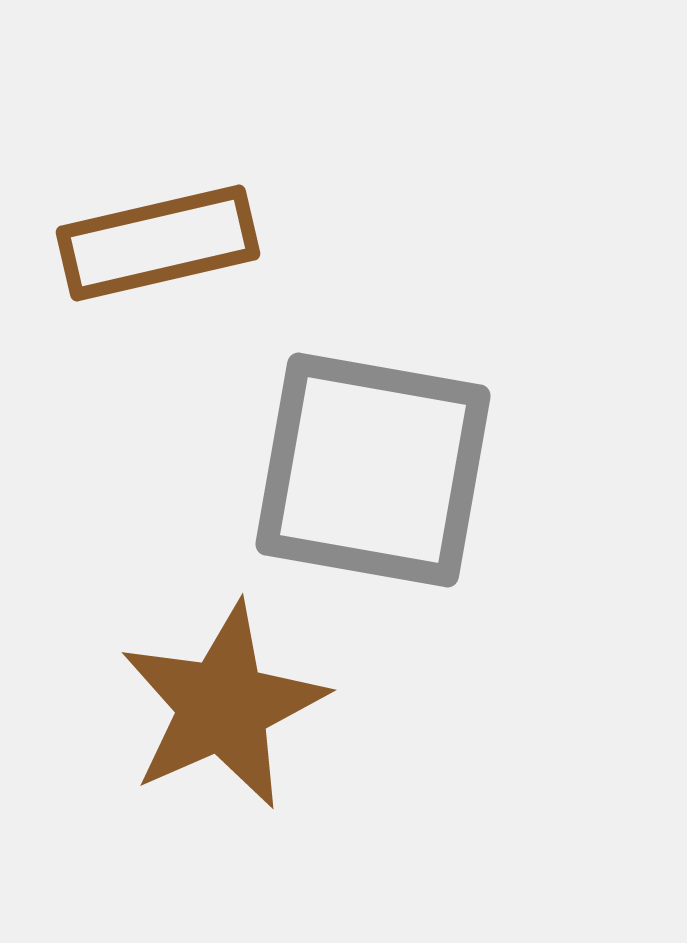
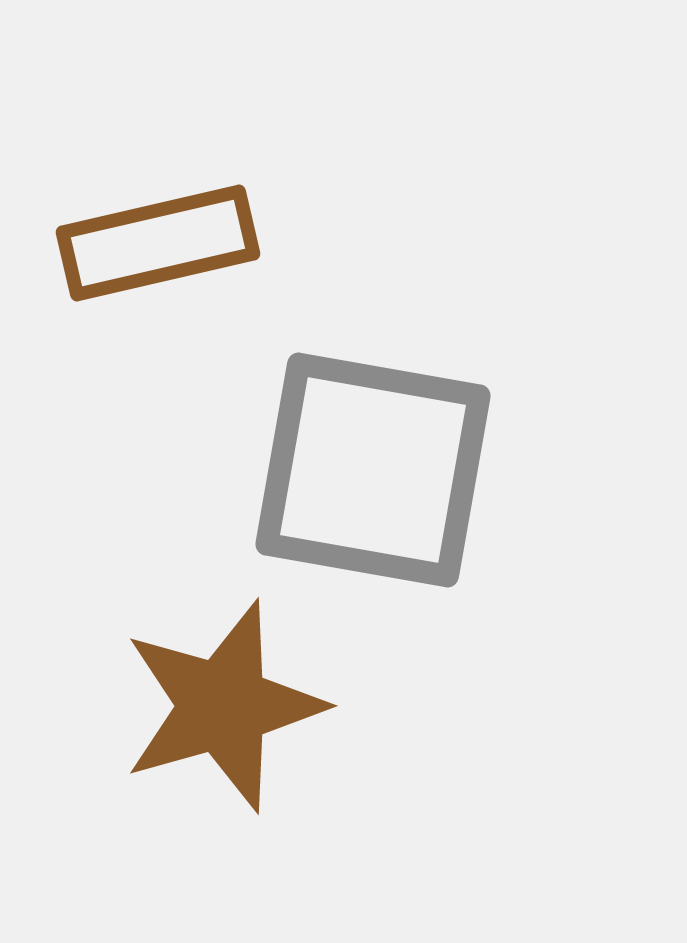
brown star: rotated 8 degrees clockwise
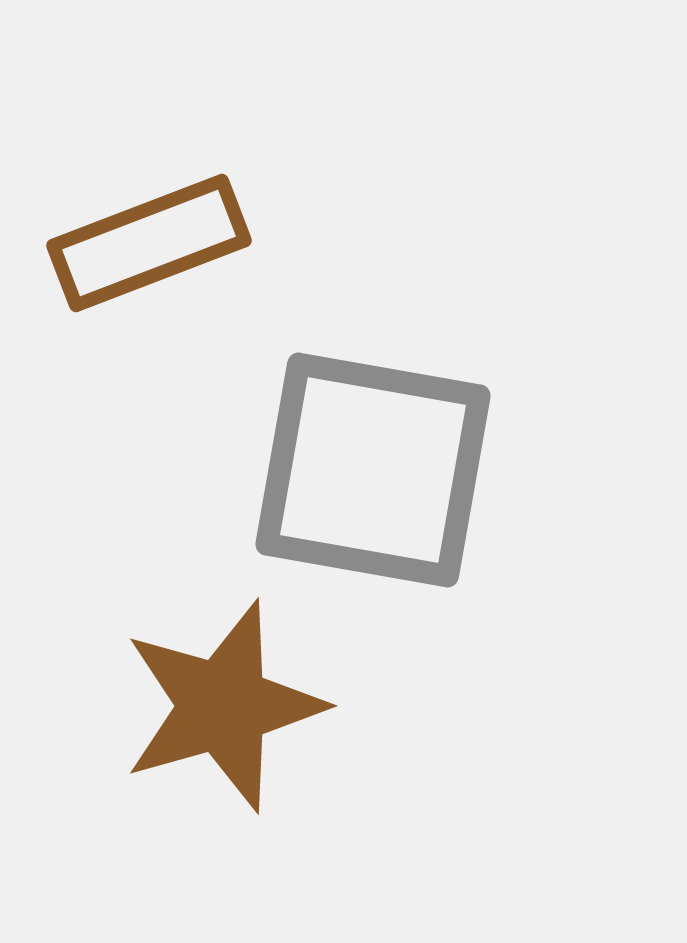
brown rectangle: moved 9 px left; rotated 8 degrees counterclockwise
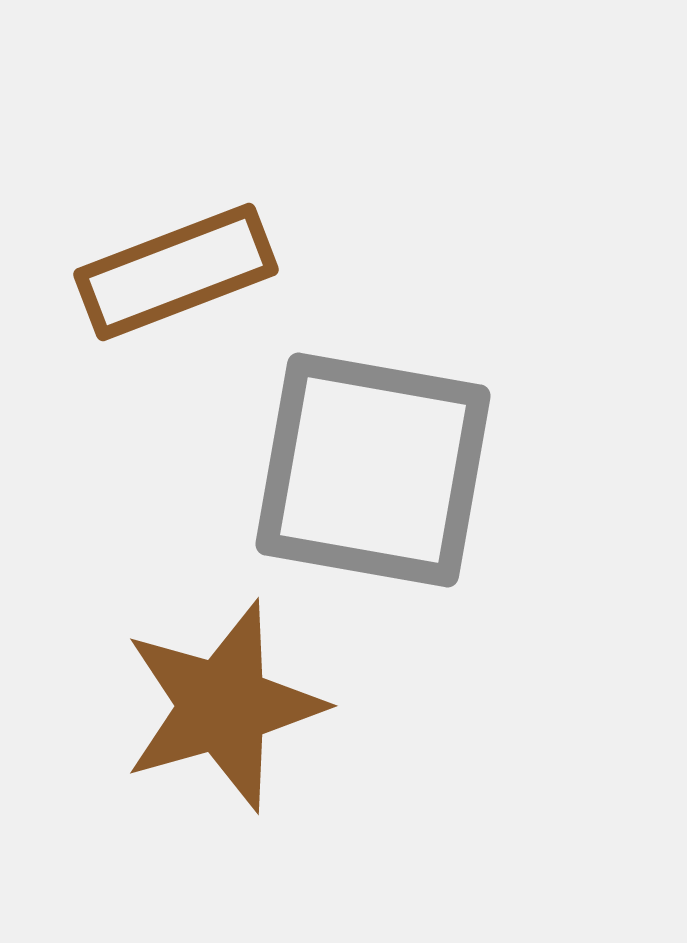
brown rectangle: moved 27 px right, 29 px down
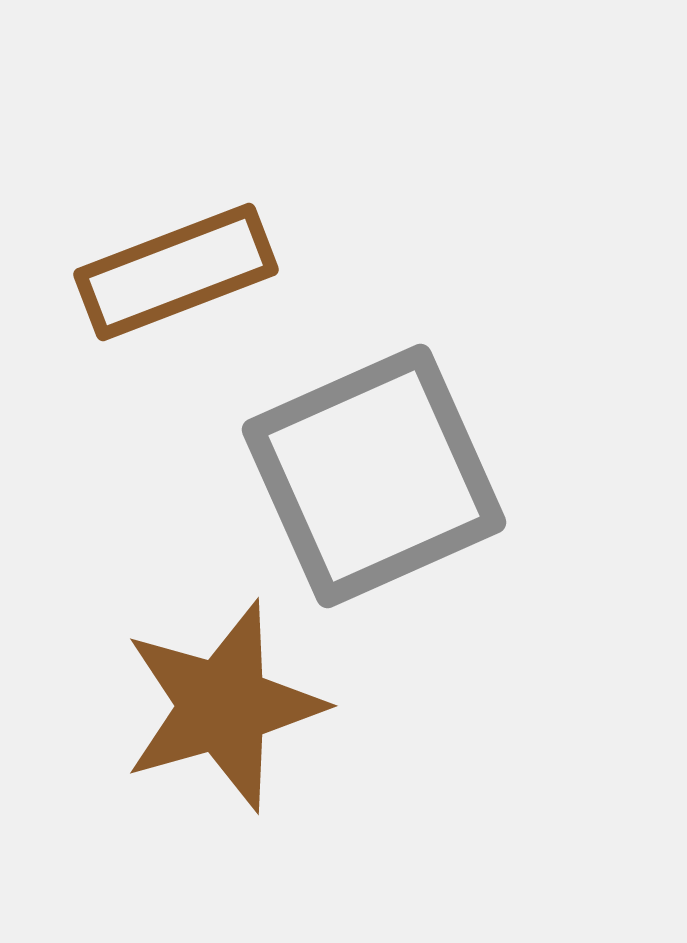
gray square: moved 1 px right, 6 px down; rotated 34 degrees counterclockwise
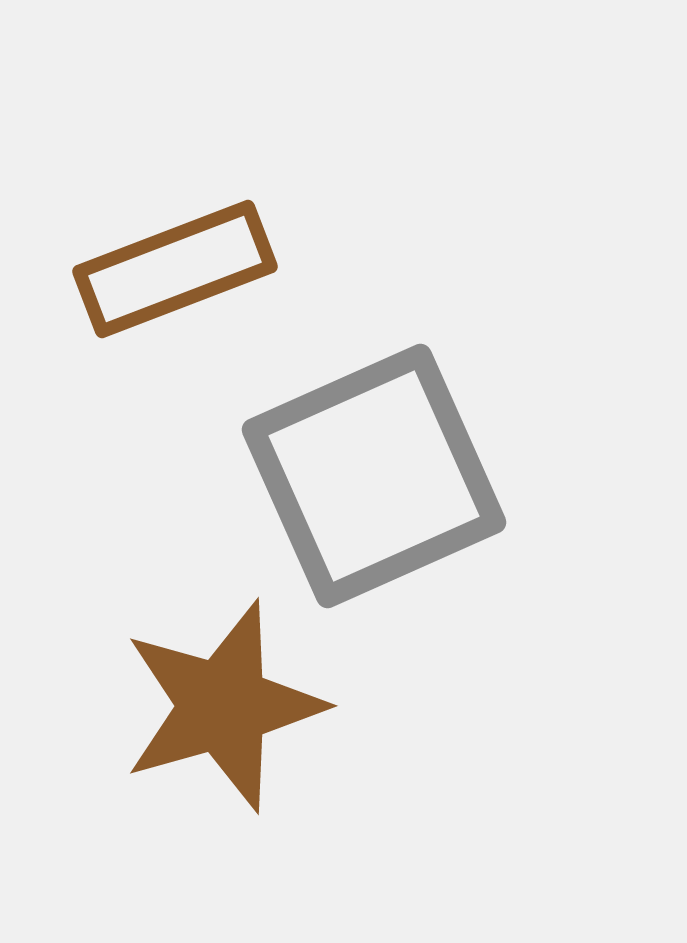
brown rectangle: moved 1 px left, 3 px up
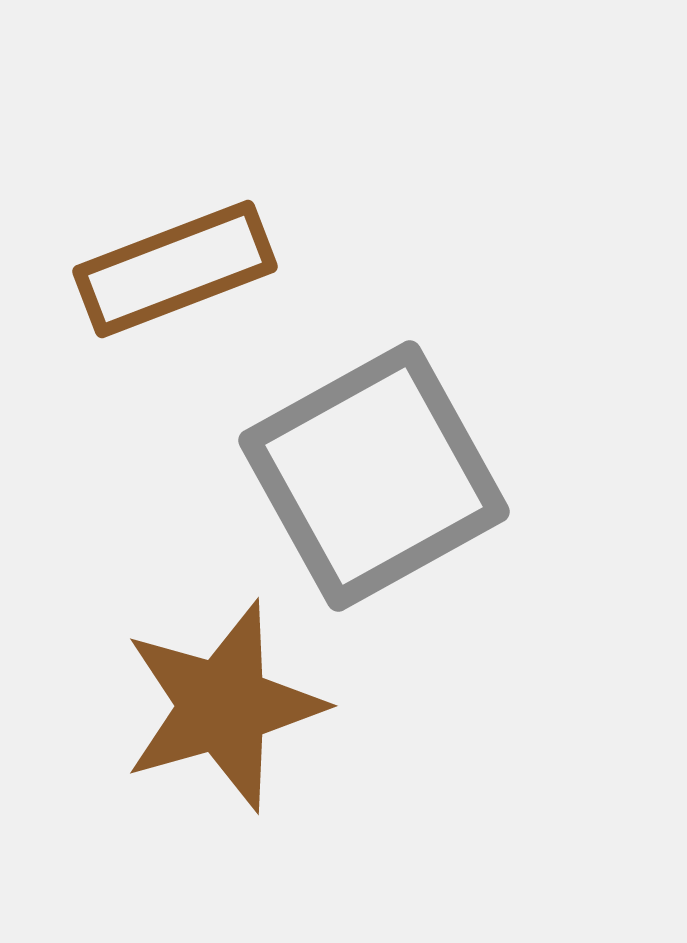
gray square: rotated 5 degrees counterclockwise
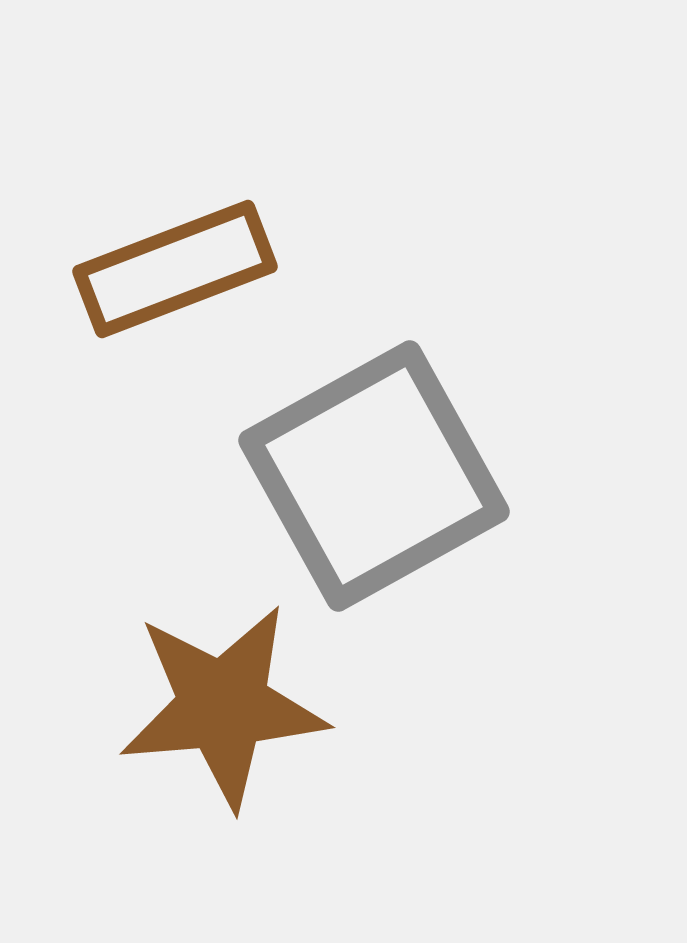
brown star: rotated 11 degrees clockwise
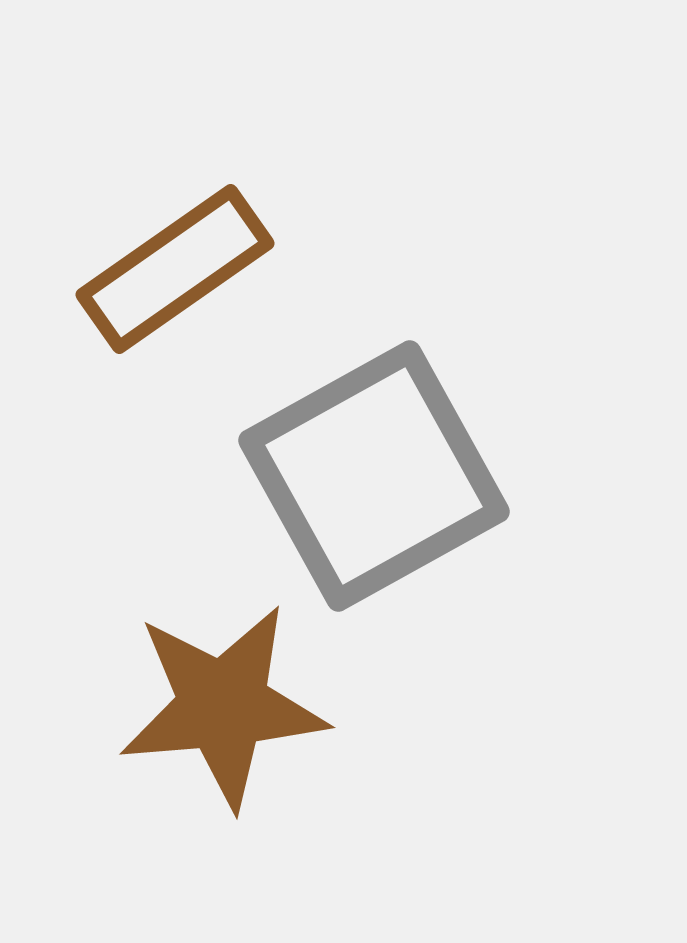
brown rectangle: rotated 14 degrees counterclockwise
